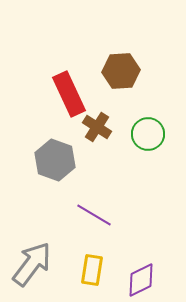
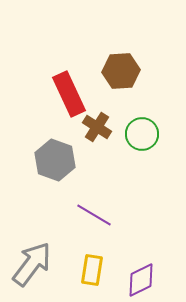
green circle: moved 6 px left
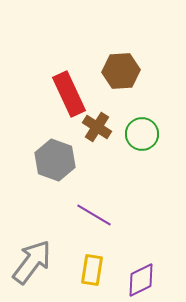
gray arrow: moved 2 px up
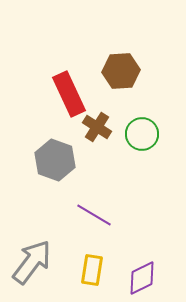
purple diamond: moved 1 px right, 2 px up
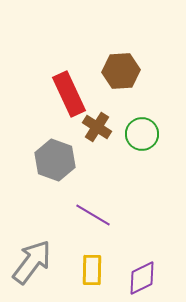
purple line: moved 1 px left
yellow rectangle: rotated 8 degrees counterclockwise
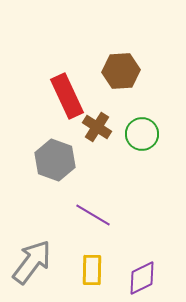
red rectangle: moved 2 px left, 2 px down
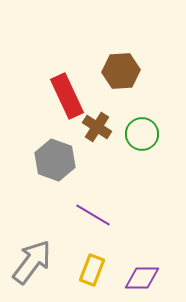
yellow rectangle: rotated 20 degrees clockwise
purple diamond: rotated 27 degrees clockwise
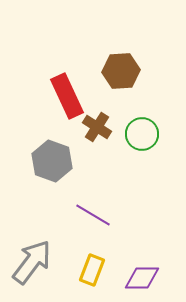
gray hexagon: moved 3 px left, 1 px down
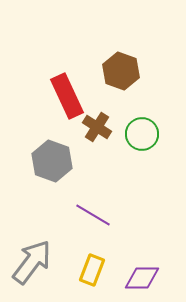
brown hexagon: rotated 24 degrees clockwise
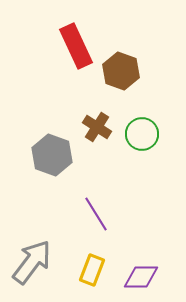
red rectangle: moved 9 px right, 50 px up
gray hexagon: moved 6 px up
purple line: moved 3 px right, 1 px up; rotated 27 degrees clockwise
purple diamond: moved 1 px left, 1 px up
